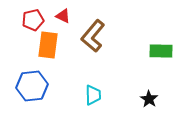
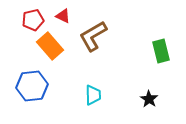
brown L-shape: rotated 20 degrees clockwise
orange rectangle: moved 2 px right, 1 px down; rotated 48 degrees counterclockwise
green rectangle: rotated 75 degrees clockwise
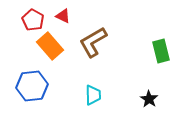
red pentagon: rotated 30 degrees counterclockwise
brown L-shape: moved 6 px down
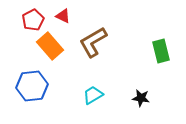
red pentagon: rotated 15 degrees clockwise
cyan trapezoid: rotated 120 degrees counterclockwise
black star: moved 8 px left, 1 px up; rotated 24 degrees counterclockwise
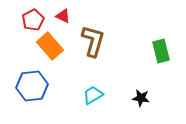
brown L-shape: moved 1 px up; rotated 136 degrees clockwise
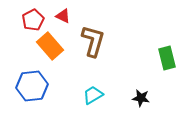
green rectangle: moved 6 px right, 7 px down
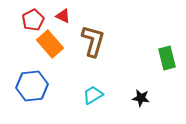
orange rectangle: moved 2 px up
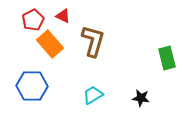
blue hexagon: rotated 8 degrees clockwise
